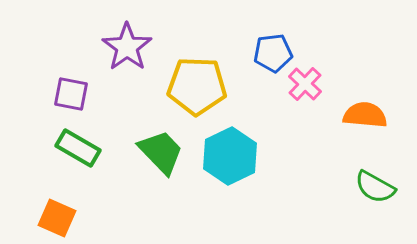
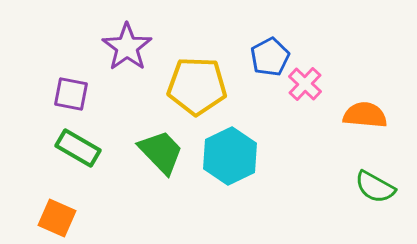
blue pentagon: moved 3 px left, 4 px down; rotated 21 degrees counterclockwise
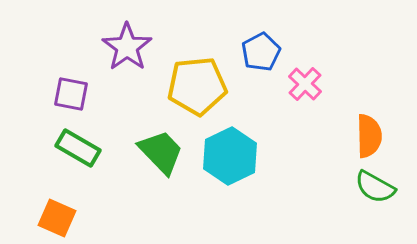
blue pentagon: moved 9 px left, 5 px up
yellow pentagon: rotated 8 degrees counterclockwise
orange semicircle: moved 4 px right, 21 px down; rotated 84 degrees clockwise
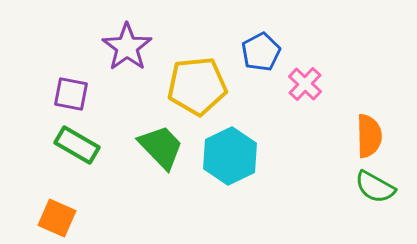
green rectangle: moved 1 px left, 3 px up
green trapezoid: moved 5 px up
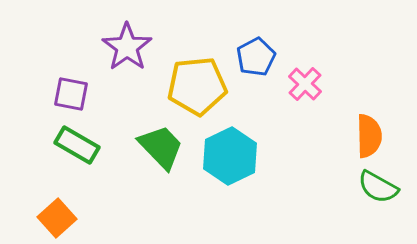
blue pentagon: moved 5 px left, 5 px down
green semicircle: moved 3 px right
orange square: rotated 24 degrees clockwise
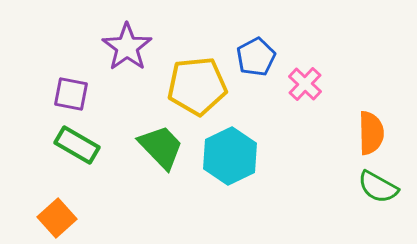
orange semicircle: moved 2 px right, 3 px up
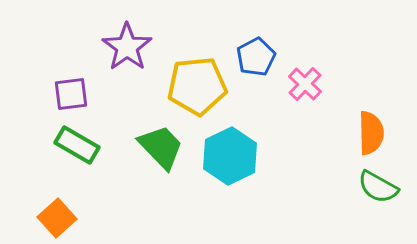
purple square: rotated 18 degrees counterclockwise
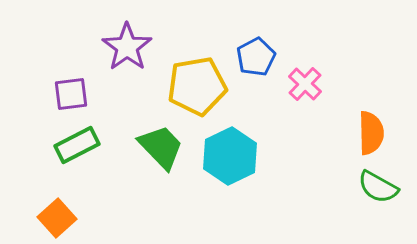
yellow pentagon: rotated 4 degrees counterclockwise
green rectangle: rotated 57 degrees counterclockwise
